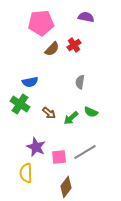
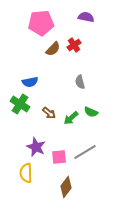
brown semicircle: moved 1 px right
gray semicircle: rotated 24 degrees counterclockwise
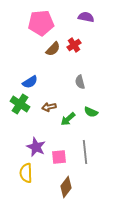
blue semicircle: rotated 21 degrees counterclockwise
brown arrow: moved 6 px up; rotated 128 degrees clockwise
green arrow: moved 3 px left, 1 px down
gray line: rotated 65 degrees counterclockwise
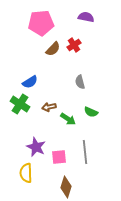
green arrow: rotated 105 degrees counterclockwise
brown diamond: rotated 20 degrees counterclockwise
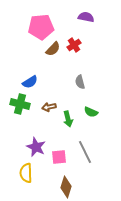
pink pentagon: moved 4 px down
green cross: rotated 18 degrees counterclockwise
green arrow: rotated 42 degrees clockwise
gray line: rotated 20 degrees counterclockwise
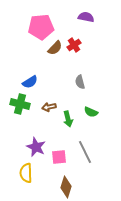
brown semicircle: moved 2 px right, 1 px up
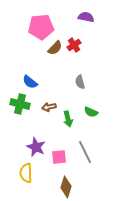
blue semicircle: rotated 70 degrees clockwise
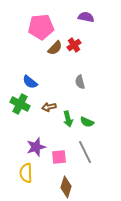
green cross: rotated 12 degrees clockwise
green semicircle: moved 4 px left, 10 px down
purple star: rotated 30 degrees clockwise
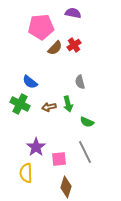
purple semicircle: moved 13 px left, 4 px up
green arrow: moved 15 px up
purple star: rotated 18 degrees counterclockwise
pink square: moved 2 px down
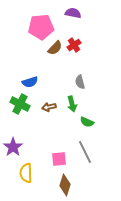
blue semicircle: rotated 56 degrees counterclockwise
green arrow: moved 4 px right
purple star: moved 23 px left
brown diamond: moved 1 px left, 2 px up
